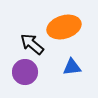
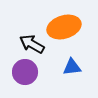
black arrow: rotated 10 degrees counterclockwise
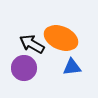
orange ellipse: moved 3 px left, 11 px down; rotated 40 degrees clockwise
purple circle: moved 1 px left, 4 px up
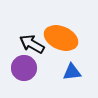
blue triangle: moved 5 px down
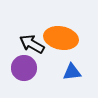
orange ellipse: rotated 12 degrees counterclockwise
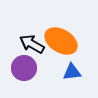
orange ellipse: moved 3 px down; rotated 20 degrees clockwise
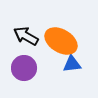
black arrow: moved 6 px left, 8 px up
blue triangle: moved 8 px up
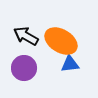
blue triangle: moved 2 px left
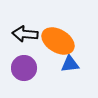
black arrow: moved 1 px left, 2 px up; rotated 25 degrees counterclockwise
orange ellipse: moved 3 px left
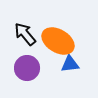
black arrow: rotated 45 degrees clockwise
purple circle: moved 3 px right
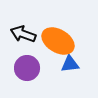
black arrow: moved 2 px left; rotated 30 degrees counterclockwise
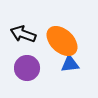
orange ellipse: moved 4 px right; rotated 12 degrees clockwise
